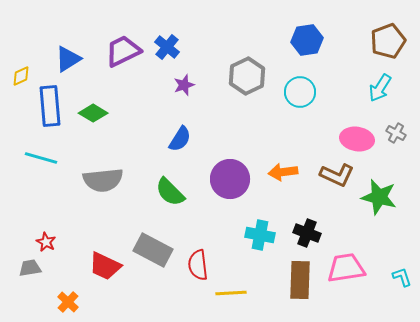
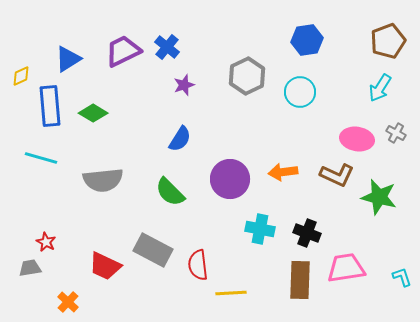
cyan cross: moved 6 px up
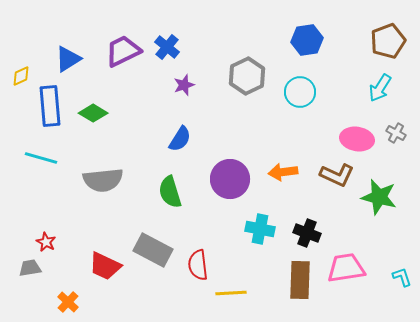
green semicircle: rotated 28 degrees clockwise
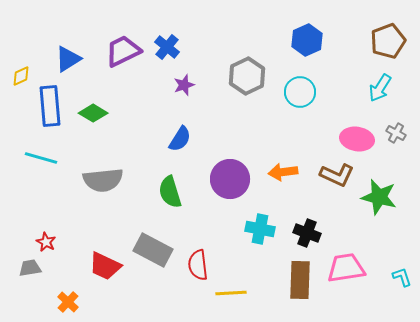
blue hexagon: rotated 16 degrees counterclockwise
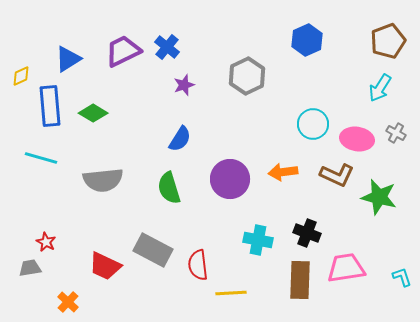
cyan circle: moved 13 px right, 32 px down
green semicircle: moved 1 px left, 4 px up
cyan cross: moved 2 px left, 11 px down
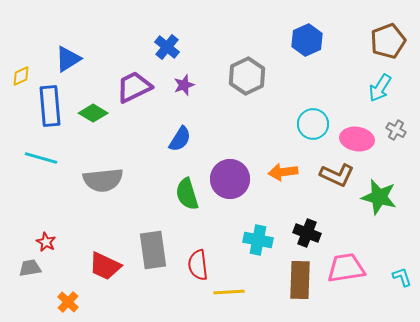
purple trapezoid: moved 11 px right, 36 px down
gray cross: moved 3 px up
green semicircle: moved 18 px right, 6 px down
gray rectangle: rotated 54 degrees clockwise
yellow line: moved 2 px left, 1 px up
